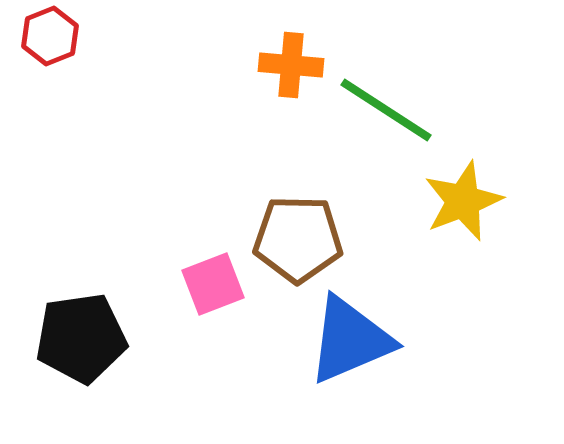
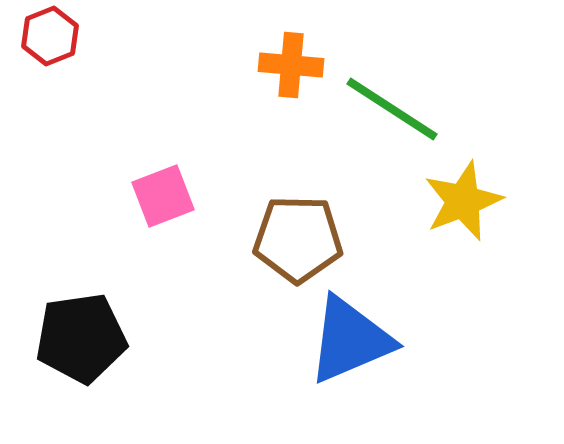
green line: moved 6 px right, 1 px up
pink square: moved 50 px left, 88 px up
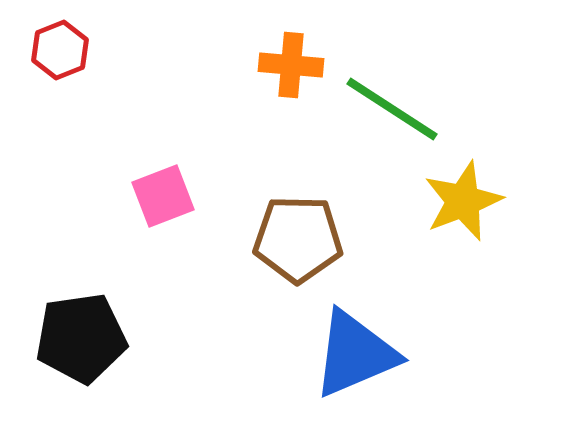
red hexagon: moved 10 px right, 14 px down
blue triangle: moved 5 px right, 14 px down
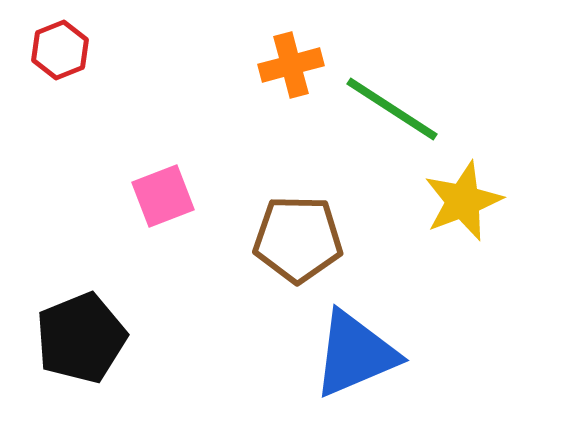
orange cross: rotated 20 degrees counterclockwise
black pentagon: rotated 14 degrees counterclockwise
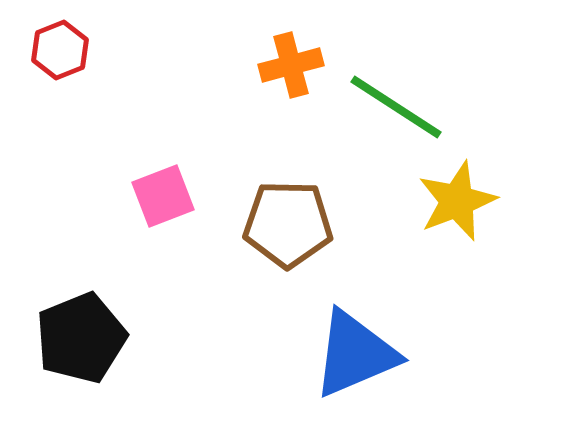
green line: moved 4 px right, 2 px up
yellow star: moved 6 px left
brown pentagon: moved 10 px left, 15 px up
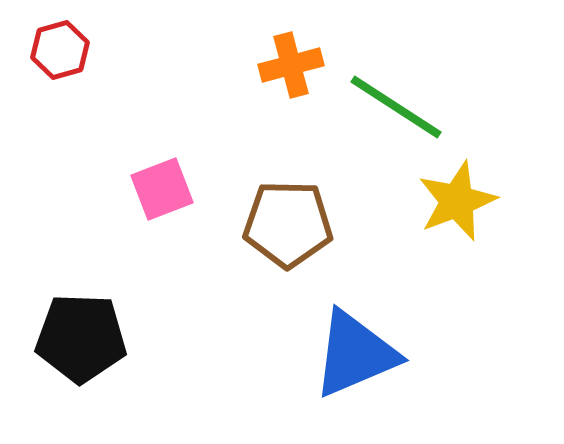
red hexagon: rotated 6 degrees clockwise
pink square: moved 1 px left, 7 px up
black pentagon: rotated 24 degrees clockwise
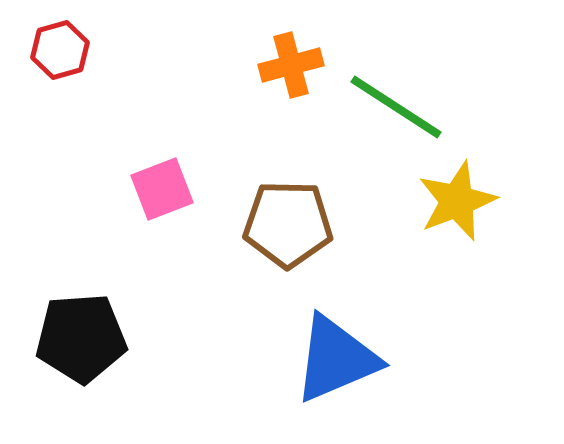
black pentagon: rotated 6 degrees counterclockwise
blue triangle: moved 19 px left, 5 px down
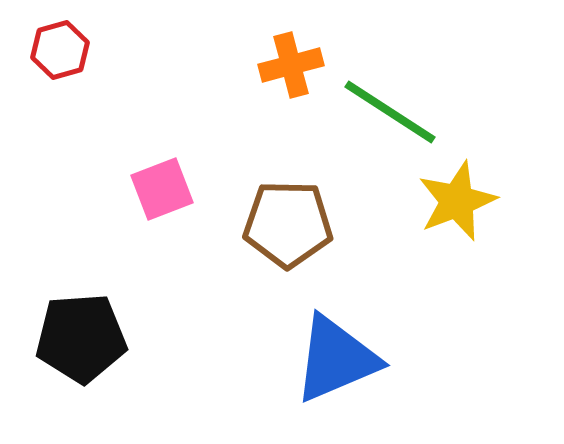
green line: moved 6 px left, 5 px down
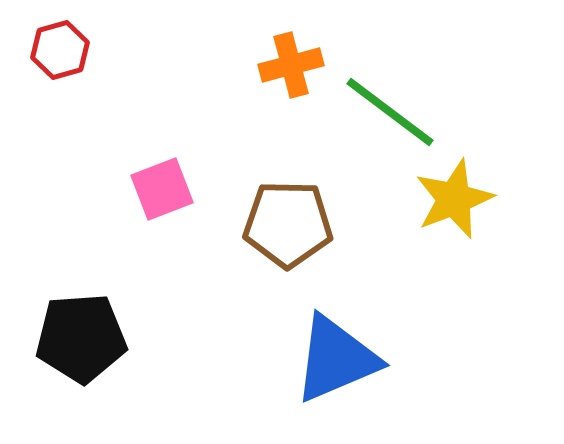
green line: rotated 4 degrees clockwise
yellow star: moved 3 px left, 2 px up
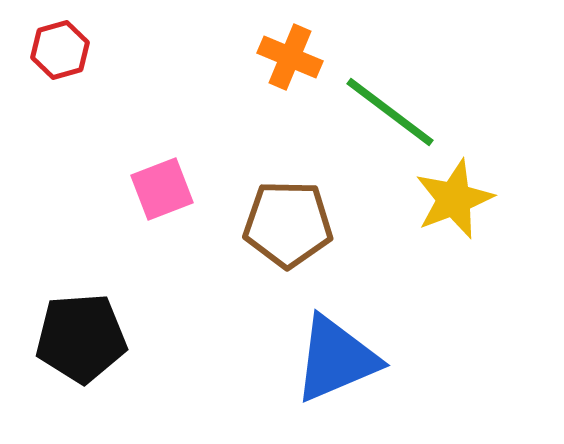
orange cross: moved 1 px left, 8 px up; rotated 38 degrees clockwise
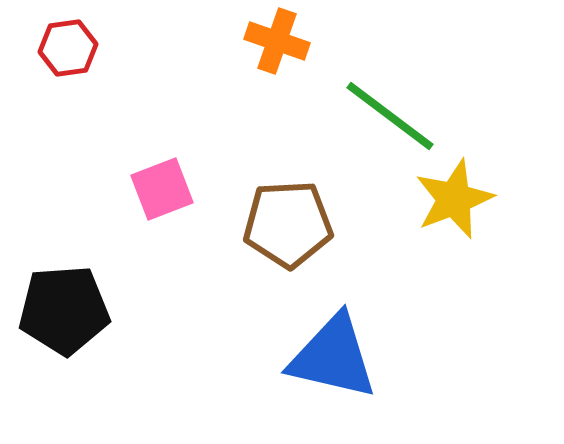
red hexagon: moved 8 px right, 2 px up; rotated 8 degrees clockwise
orange cross: moved 13 px left, 16 px up; rotated 4 degrees counterclockwise
green line: moved 4 px down
brown pentagon: rotated 4 degrees counterclockwise
black pentagon: moved 17 px left, 28 px up
blue triangle: moved 3 px left, 2 px up; rotated 36 degrees clockwise
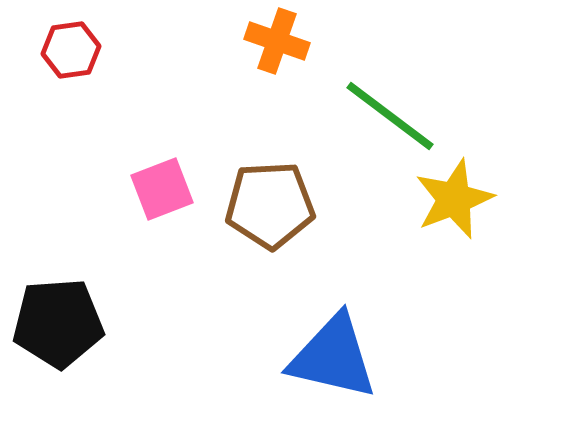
red hexagon: moved 3 px right, 2 px down
brown pentagon: moved 18 px left, 19 px up
black pentagon: moved 6 px left, 13 px down
